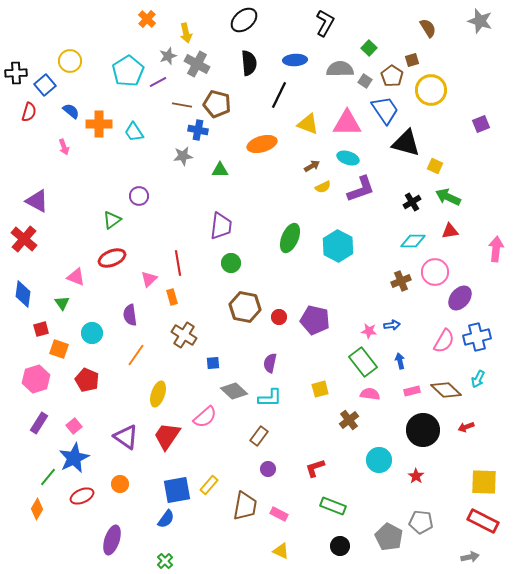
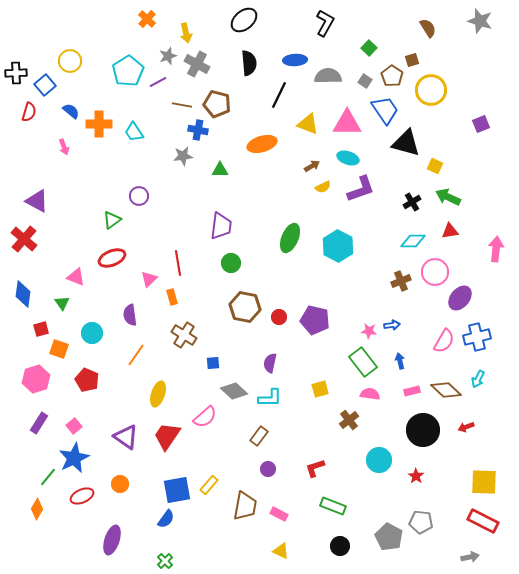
gray semicircle at (340, 69): moved 12 px left, 7 px down
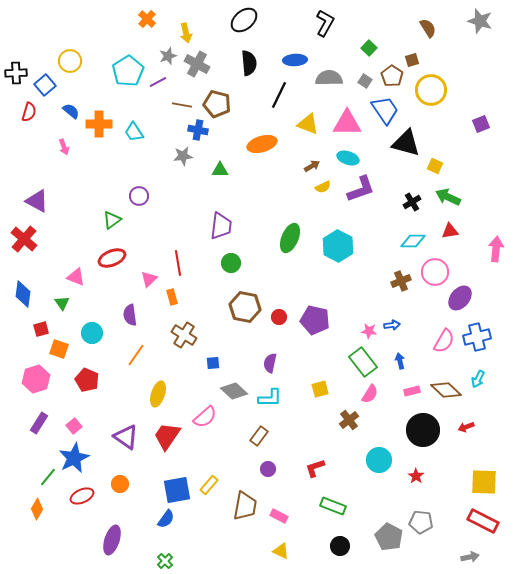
gray semicircle at (328, 76): moved 1 px right, 2 px down
pink semicircle at (370, 394): rotated 114 degrees clockwise
pink rectangle at (279, 514): moved 2 px down
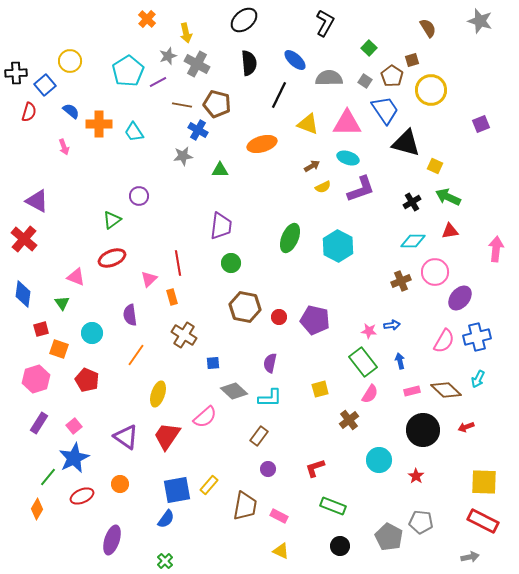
blue ellipse at (295, 60): rotated 45 degrees clockwise
blue cross at (198, 130): rotated 18 degrees clockwise
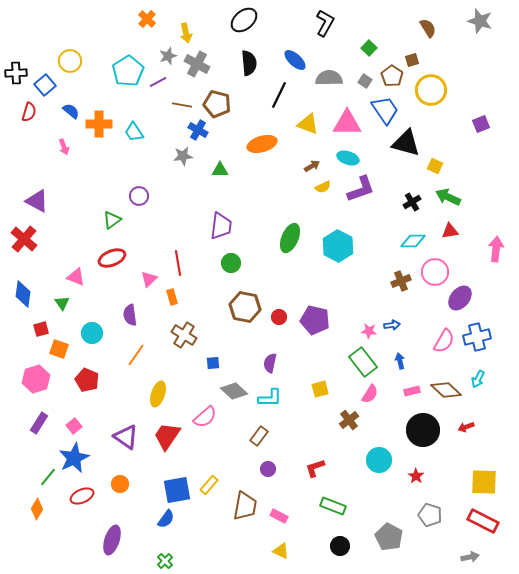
gray pentagon at (421, 522): moved 9 px right, 7 px up; rotated 10 degrees clockwise
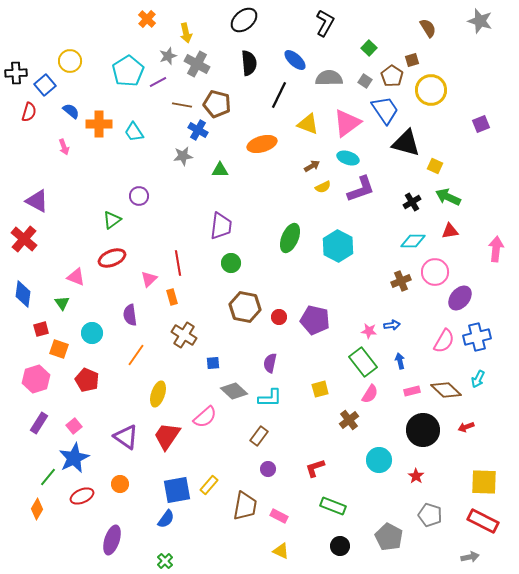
pink triangle at (347, 123): rotated 36 degrees counterclockwise
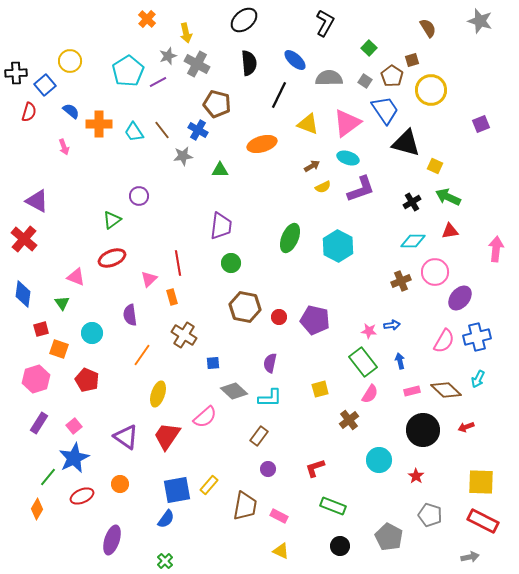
brown line at (182, 105): moved 20 px left, 25 px down; rotated 42 degrees clockwise
orange line at (136, 355): moved 6 px right
yellow square at (484, 482): moved 3 px left
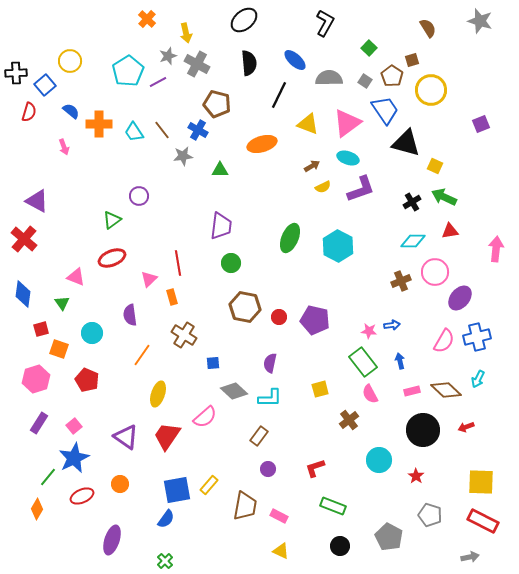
green arrow at (448, 197): moved 4 px left
pink semicircle at (370, 394): rotated 120 degrees clockwise
